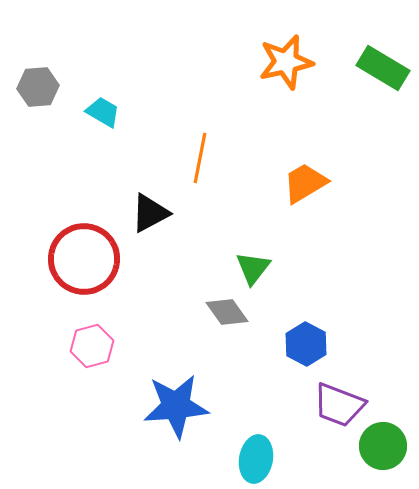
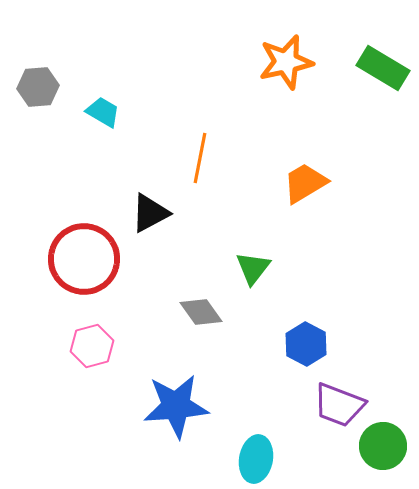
gray diamond: moved 26 px left
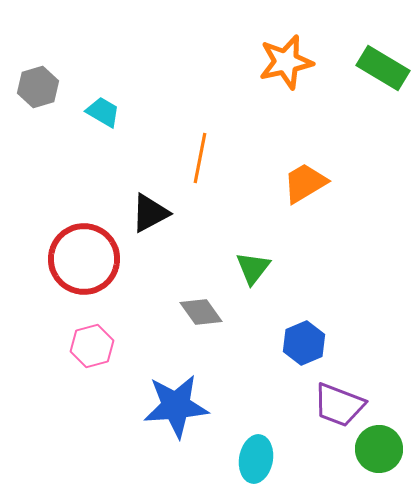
gray hexagon: rotated 12 degrees counterclockwise
blue hexagon: moved 2 px left, 1 px up; rotated 9 degrees clockwise
green circle: moved 4 px left, 3 px down
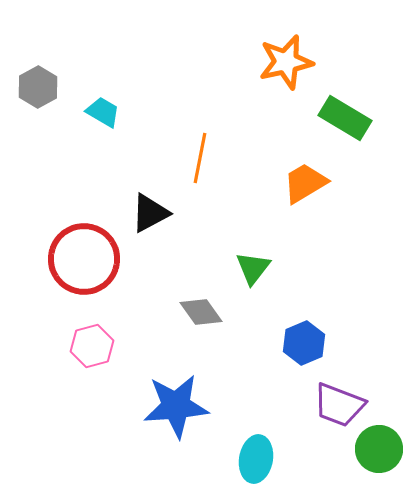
green rectangle: moved 38 px left, 50 px down
gray hexagon: rotated 12 degrees counterclockwise
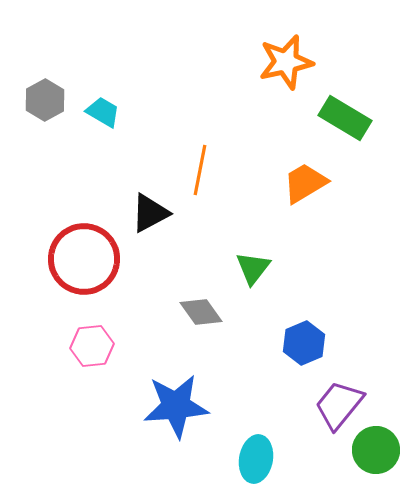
gray hexagon: moved 7 px right, 13 px down
orange line: moved 12 px down
pink hexagon: rotated 9 degrees clockwise
purple trapezoid: rotated 108 degrees clockwise
green circle: moved 3 px left, 1 px down
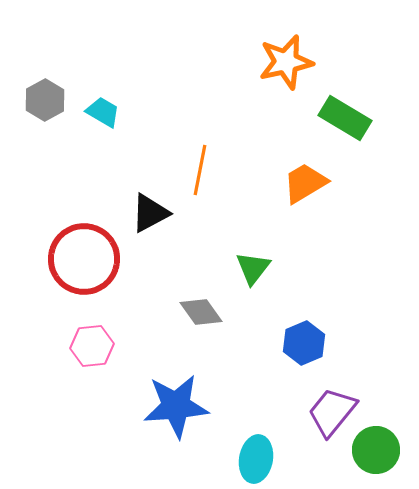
purple trapezoid: moved 7 px left, 7 px down
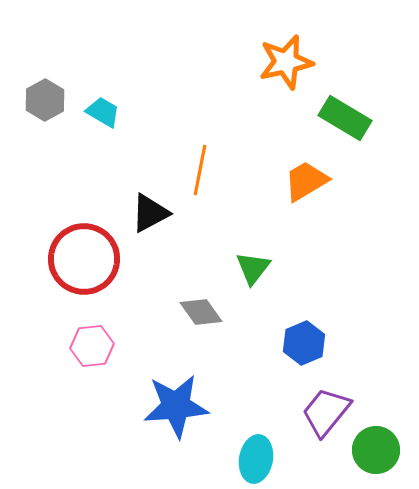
orange trapezoid: moved 1 px right, 2 px up
purple trapezoid: moved 6 px left
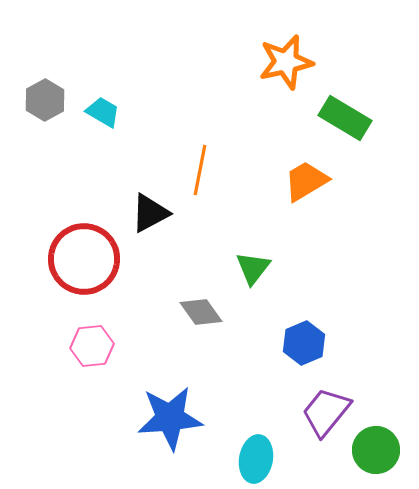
blue star: moved 6 px left, 12 px down
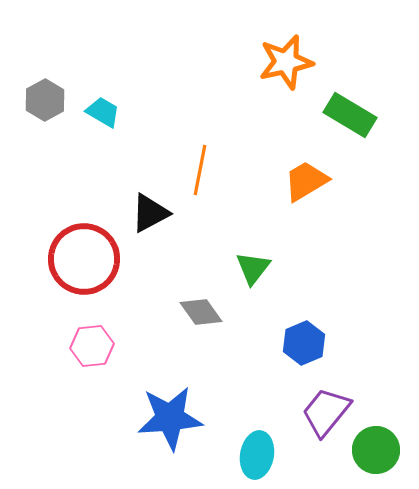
green rectangle: moved 5 px right, 3 px up
cyan ellipse: moved 1 px right, 4 px up
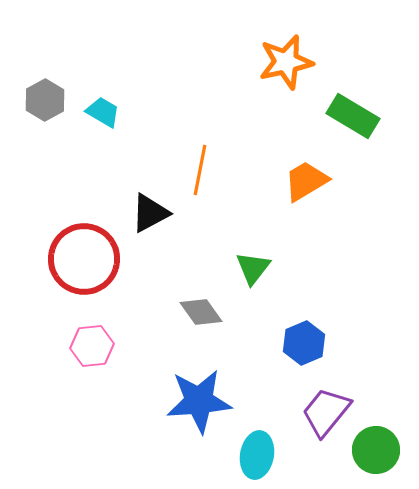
green rectangle: moved 3 px right, 1 px down
blue star: moved 29 px right, 17 px up
